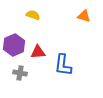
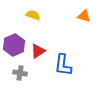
red triangle: moved 1 px up; rotated 28 degrees counterclockwise
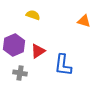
orange triangle: moved 5 px down
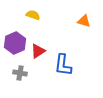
purple hexagon: moved 1 px right, 2 px up
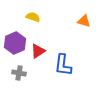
yellow semicircle: moved 2 px down
gray cross: moved 1 px left
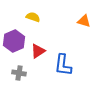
purple hexagon: moved 1 px left, 2 px up
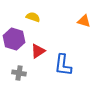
purple hexagon: moved 2 px up; rotated 20 degrees counterclockwise
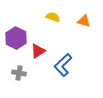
yellow semicircle: moved 20 px right
purple hexagon: moved 2 px right, 1 px up; rotated 10 degrees clockwise
blue L-shape: rotated 40 degrees clockwise
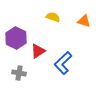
blue L-shape: moved 2 px up
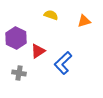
yellow semicircle: moved 2 px left, 2 px up
orange triangle: rotated 32 degrees counterclockwise
